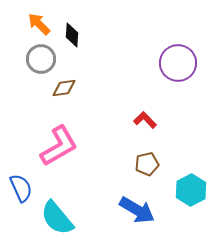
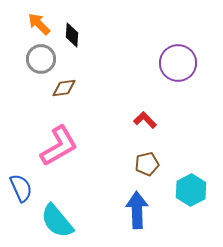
blue arrow: rotated 123 degrees counterclockwise
cyan semicircle: moved 3 px down
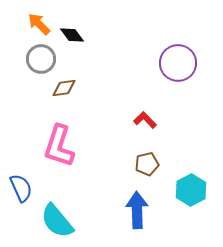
black diamond: rotated 40 degrees counterclockwise
pink L-shape: rotated 138 degrees clockwise
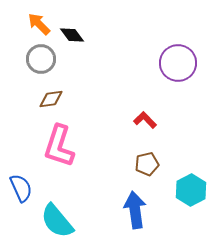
brown diamond: moved 13 px left, 11 px down
blue arrow: moved 2 px left; rotated 6 degrees counterclockwise
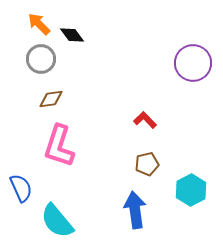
purple circle: moved 15 px right
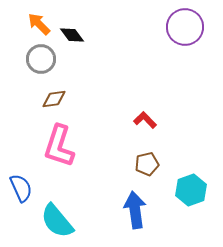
purple circle: moved 8 px left, 36 px up
brown diamond: moved 3 px right
cyan hexagon: rotated 8 degrees clockwise
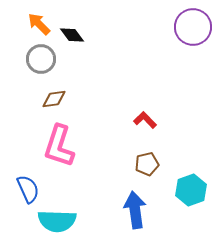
purple circle: moved 8 px right
blue semicircle: moved 7 px right, 1 px down
cyan semicircle: rotated 48 degrees counterclockwise
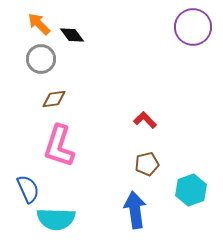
cyan semicircle: moved 1 px left, 2 px up
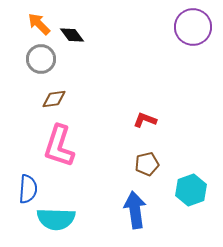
red L-shape: rotated 25 degrees counterclockwise
blue semicircle: rotated 28 degrees clockwise
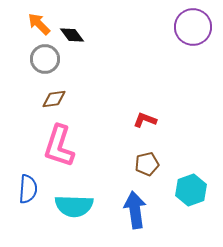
gray circle: moved 4 px right
cyan semicircle: moved 18 px right, 13 px up
